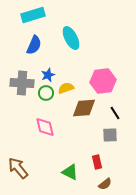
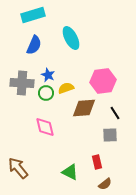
blue star: rotated 24 degrees counterclockwise
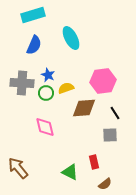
red rectangle: moved 3 px left
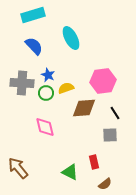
blue semicircle: moved 1 px down; rotated 66 degrees counterclockwise
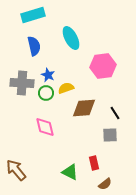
blue semicircle: rotated 30 degrees clockwise
pink hexagon: moved 15 px up
red rectangle: moved 1 px down
brown arrow: moved 2 px left, 2 px down
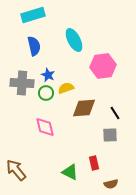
cyan ellipse: moved 3 px right, 2 px down
brown semicircle: moved 6 px right; rotated 24 degrees clockwise
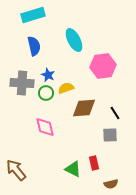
green triangle: moved 3 px right, 3 px up
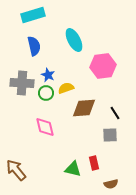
green triangle: rotated 12 degrees counterclockwise
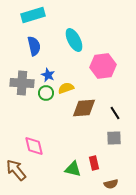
pink diamond: moved 11 px left, 19 px down
gray square: moved 4 px right, 3 px down
